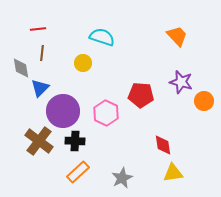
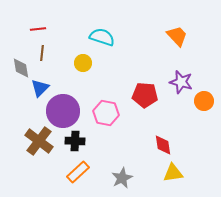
red pentagon: moved 4 px right
pink hexagon: rotated 15 degrees counterclockwise
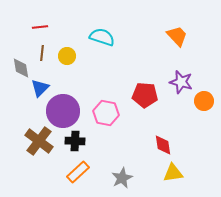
red line: moved 2 px right, 2 px up
yellow circle: moved 16 px left, 7 px up
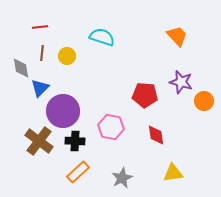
pink hexagon: moved 5 px right, 14 px down
red diamond: moved 7 px left, 10 px up
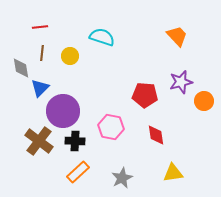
yellow circle: moved 3 px right
purple star: rotated 30 degrees counterclockwise
